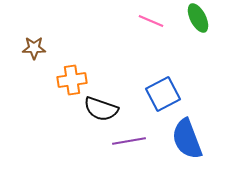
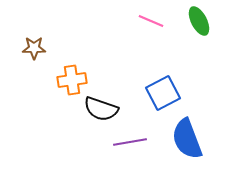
green ellipse: moved 1 px right, 3 px down
blue square: moved 1 px up
purple line: moved 1 px right, 1 px down
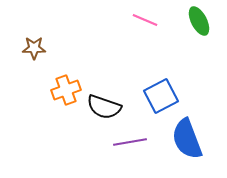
pink line: moved 6 px left, 1 px up
orange cross: moved 6 px left, 10 px down; rotated 12 degrees counterclockwise
blue square: moved 2 px left, 3 px down
black semicircle: moved 3 px right, 2 px up
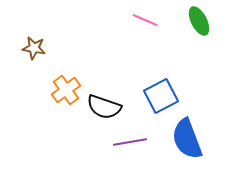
brown star: rotated 10 degrees clockwise
orange cross: rotated 16 degrees counterclockwise
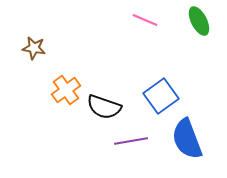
blue square: rotated 8 degrees counterclockwise
purple line: moved 1 px right, 1 px up
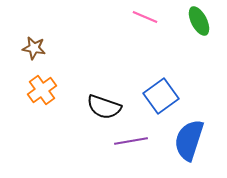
pink line: moved 3 px up
orange cross: moved 24 px left
blue semicircle: moved 2 px right, 1 px down; rotated 39 degrees clockwise
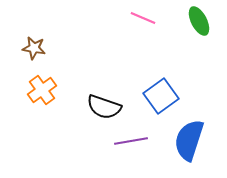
pink line: moved 2 px left, 1 px down
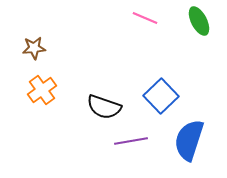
pink line: moved 2 px right
brown star: rotated 15 degrees counterclockwise
blue square: rotated 8 degrees counterclockwise
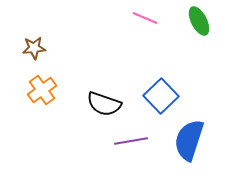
black semicircle: moved 3 px up
